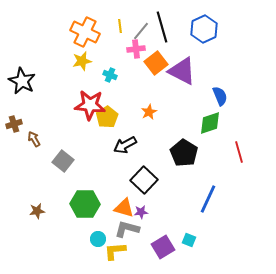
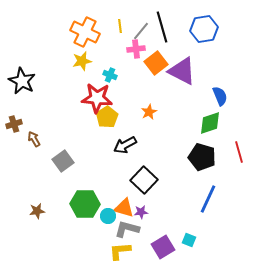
blue hexagon: rotated 16 degrees clockwise
red star: moved 7 px right, 7 px up
black pentagon: moved 18 px right, 4 px down; rotated 16 degrees counterclockwise
gray square: rotated 15 degrees clockwise
cyan circle: moved 10 px right, 23 px up
yellow L-shape: moved 5 px right
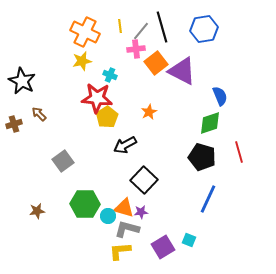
brown arrow: moved 5 px right, 25 px up; rotated 14 degrees counterclockwise
